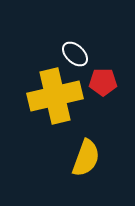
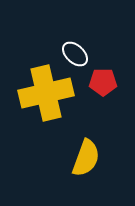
yellow cross: moved 9 px left, 3 px up
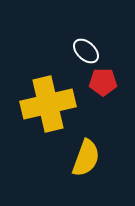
white ellipse: moved 11 px right, 3 px up
yellow cross: moved 2 px right, 11 px down
